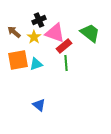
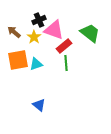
pink triangle: moved 1 px left, 3 px up
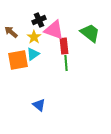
brown arrow: moved 3 px left
red rectangle: rotated 56 degrees counterclockwise
cyan triangle: moved 3 px left, 10 px up; rotated 16 degrees counterclockwise
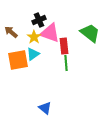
pink triangle: moved 4 px left, 3 px down
blue triangle: moved 6 px right, 3 px down
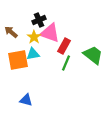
green trapezoid: moved 3 px right, 22 px down
red rectangle: rotated 35 degrees clockwise
cyan triangle: rotated 24 degrees clockwise
green line: rotated 28 degrees clockwise
blue triangle: moved 19 px left, 8 px up; rotated 24 degrees counterclockwise
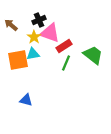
brown arrow: moved 7 px up
red rectangle: rotated 28 degrees clockwise
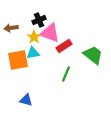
brown arrow: moved 3 px down; rotated 48 degrees counterclockwise
cyan triangle: moved 1 px up
green line: moved 11 px down
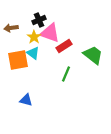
cyan triangle: rotated 48 degrees clockwise
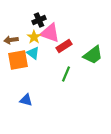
brown arrow: moved 12 px down
green trapezoid: rotated 105 degrees clockwise
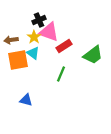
pink triangle: moved 1 px left, 1 px up
green line: moved 5 px left
